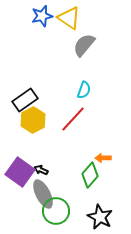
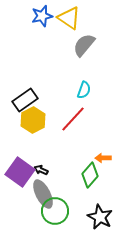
green circle: moved 1 px left
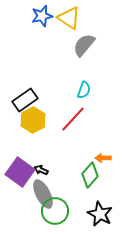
black star: moved 3 px up
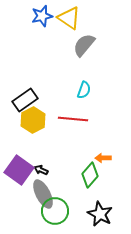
red line: rotated 52 degrees clockwise
purple square: moved 1 px left, 2 px up
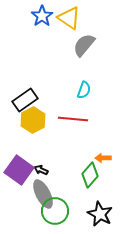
blue star: rotated 20 degrees counterclockwise
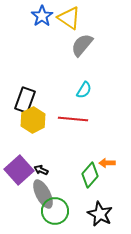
gray semicircle: moved 2 px left
cyan semicircle: rotated 12 degrees clockwise
black rectangle: rotated 35 degrees counterclockwise
orange arrow: moved 4 px right, 5 px down
purple square: rotated 12 degrees clockwise
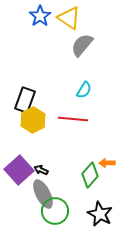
blue star: moved 2 px left
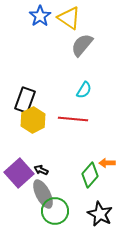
purple square: moved 3 px down
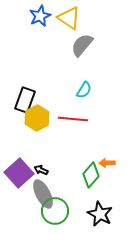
blue star: rotated 10 degrees clockwise
yellow hexagon: moved 4 px right, 2 px up
green diamond: moved 1 px right
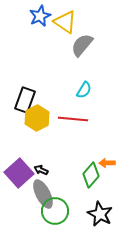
yellow triangle: moved 4 px left, 4 px down
